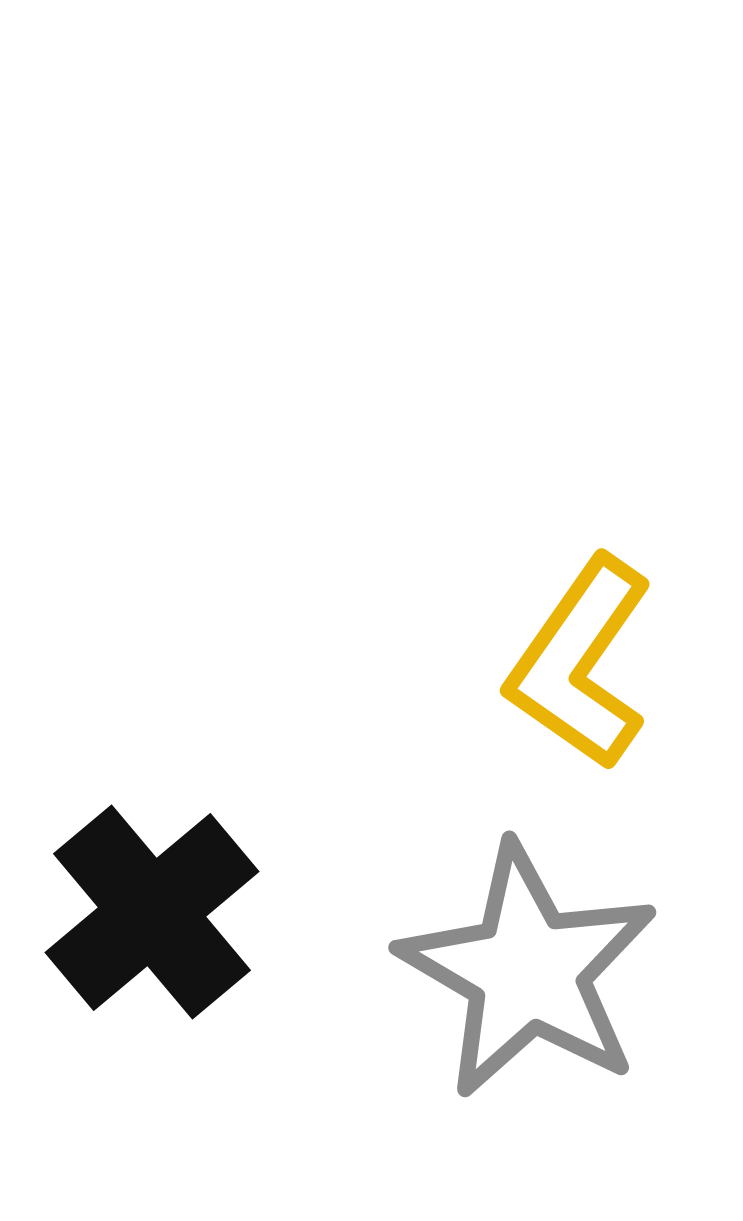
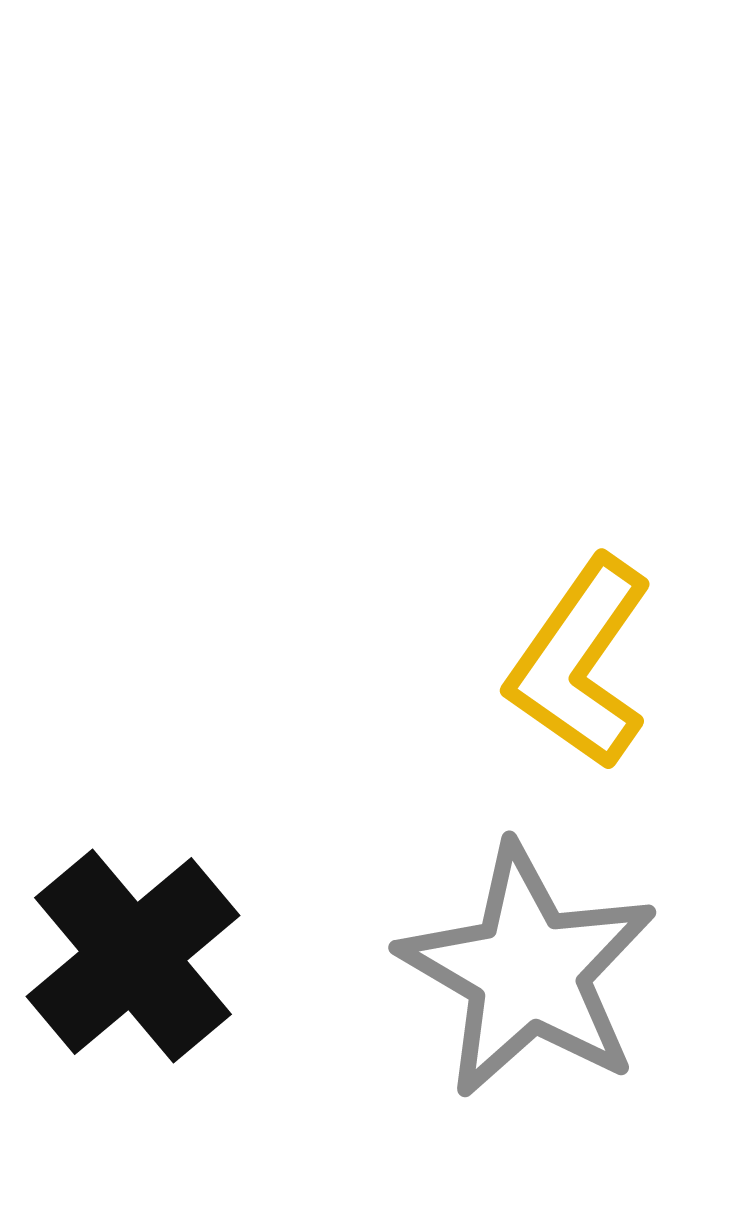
black cross: moved 19 px left, 44 px down
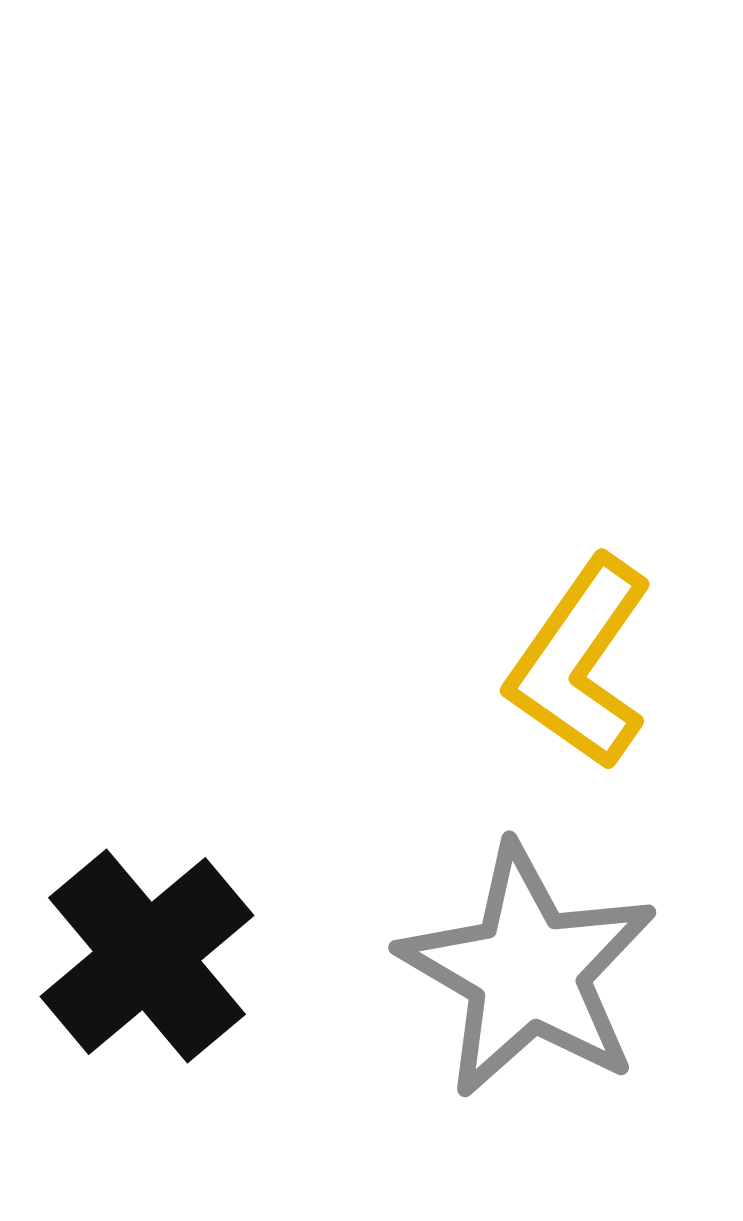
black cross: moved 14 px right
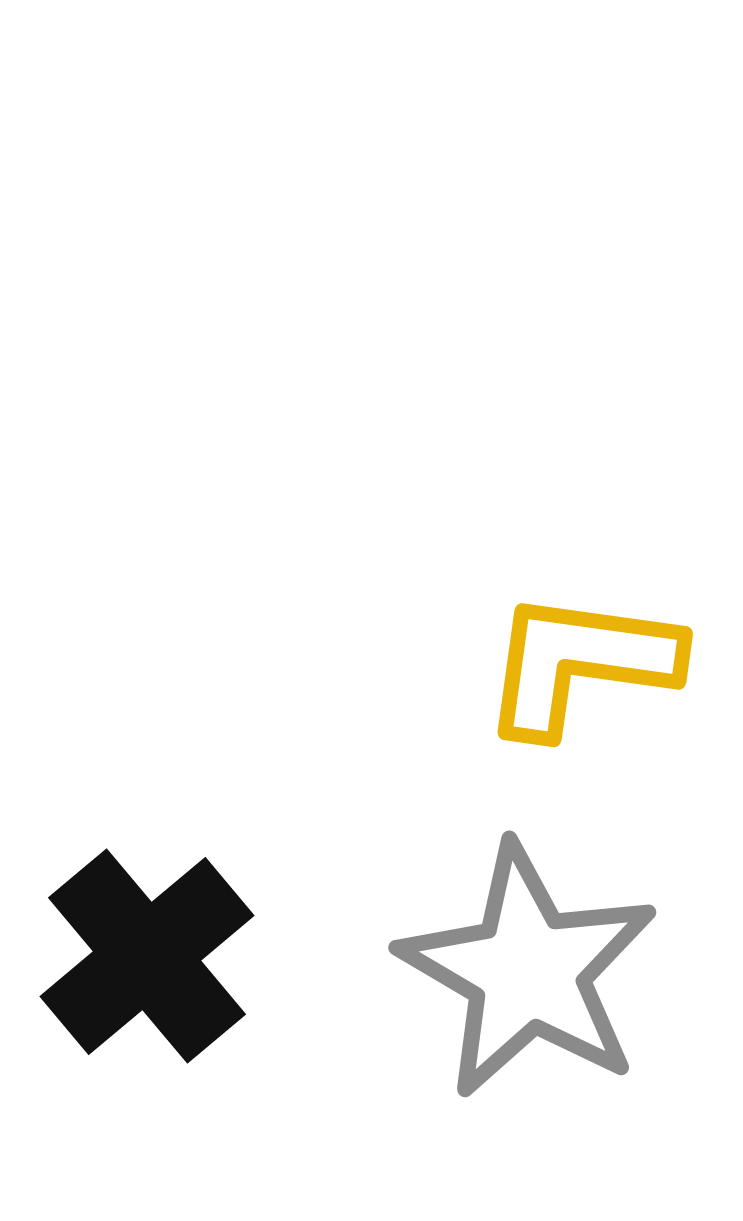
yellow L-shape: rotated 63 degrees clockwise
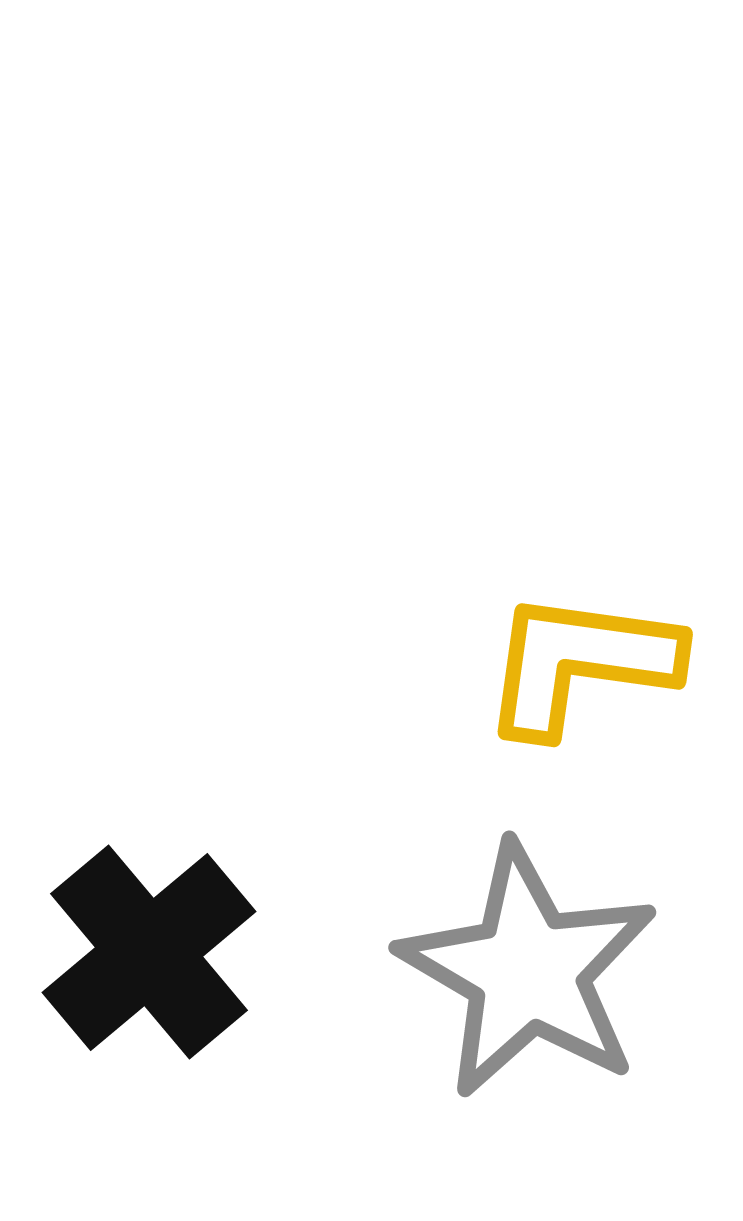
black cross: moved 2 px right, 4 px up
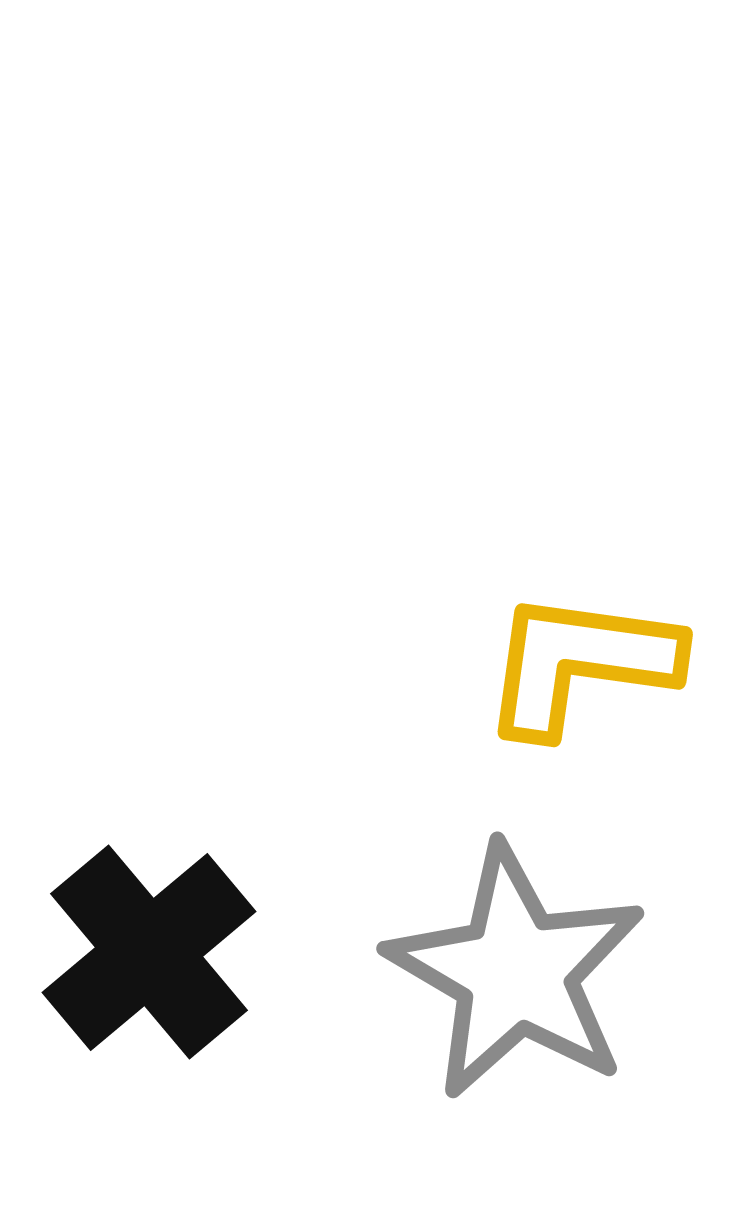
gray star: moved 12 px left, 1 px down
